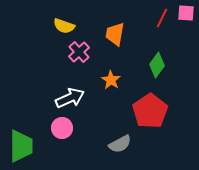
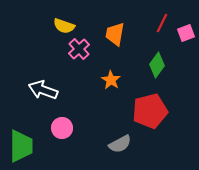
pink square: moved 20 px down; rotated 24 degrees counterclockwise
red line: moved 5 px down
pink cross: moved 3 px up
white arrow: moved 27 px left, 8 px up; rotated 136 degrees counterclockwise
red pentagon: rotated 20 degrees clockwise
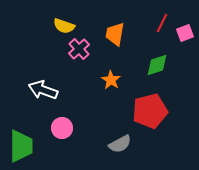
pink square: moved 1 px left
green diamond: rotated 35 degrees clockwise
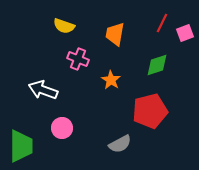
pink cross: moved 1 px left, 10 px down; rotated 25 degrees counterclockwise
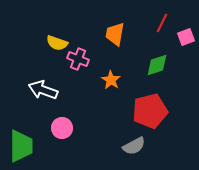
yellow semicircle: moved 7 px left, 17 px down
pink square: moved 1 px right, 4 px down
gray semicircle: moved 14 px right, 2 px down
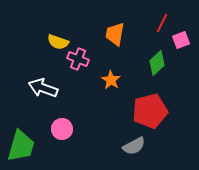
pink square: moved 5 px left, 3 px down
yellow semicircle: moved 1 px right, 1 px up
green diamond: moved 2 px up; rotated 25 degrees counterclockwise
white arrow: moved 2 px up
pink circle: moved 1 px down
green trapezoid: rotated 16 degrees clockwise
